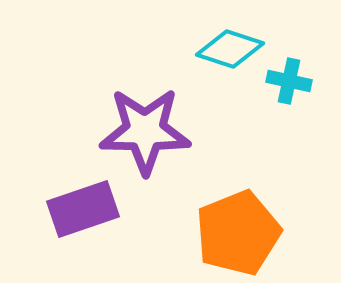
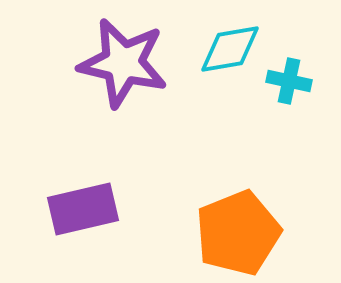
cyan diamond: rotated 28 degrees counterclockwise
purple star: moved 22 px left, 68 px up; rotated 12 degrees clockwise
purple rectangle: rotated 6 degrees clockwise
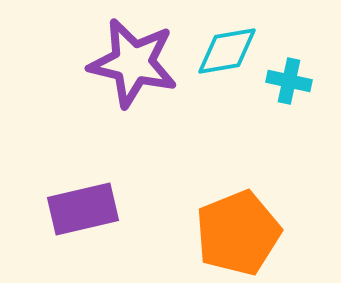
cyan diamond: moved 3 px left, 2 px down
purple star: moved 10 px right
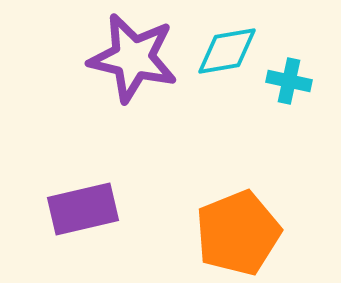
purple star: moved 5 px up
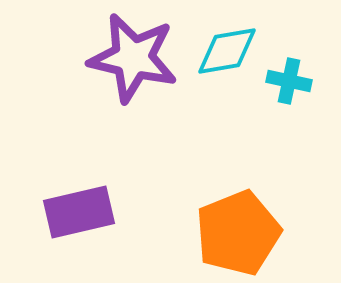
purple rectangle: moved 4 px left, 3 px down
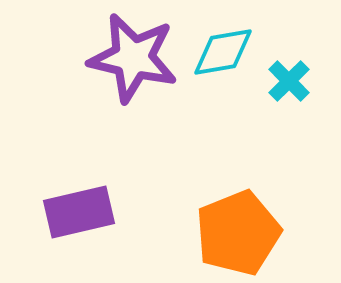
cyan diamond: moved 4 px left, 1 px down
cyan cross: rotated 33 degrees clockwise
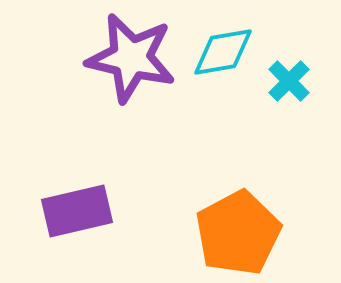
purple star: moved 2 px left
purple rectangle: moved 2 px left, 1 px up
orange pentagon: rotated 6 degrees counterclockwise
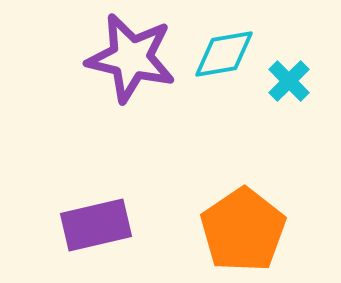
cyan diamond: moved 1 px right, 2 px down
purple rectangle: moved 19 px right, 14 px down
orange pentagon: moved 5 px right, 3 px up; rotated 6 degrees counterclockwise
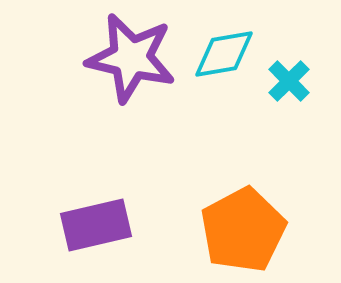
orange pentagon: rotated 6 degrees clockwise
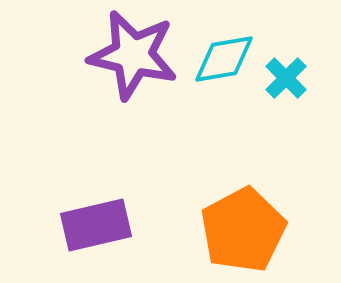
cyan diamond: moved 5 px down
purple star: moved 2 px right, 3 px up
cyan cross: moved 3 px left, 3 px up
